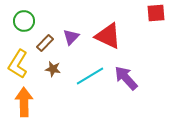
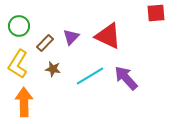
green circle: moved 5 px left, 5 px down
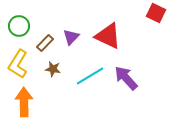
red square: rotated 30 degrees clockwise
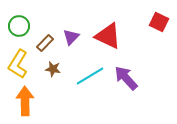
red square: moved 3 px right, 9 px down
orange arrow: moved 1 px right, 1 px up
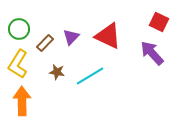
green circle: moved 3 px down
brown star: moved 4 px right, 3 px down
purple arrow: moved 26 px right, 25 px up
orange arrow: moved 3 px left
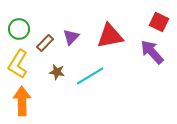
red triangle: moved 2 px right; rotated 36 degrees counterclockwise
purple arrow: moved 1 px up
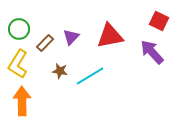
red square: moved 1 px up
brown star: moved 3 px right, 1 px up
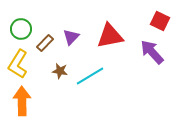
red square: moved 1 px right
green circle: moved 2 px right
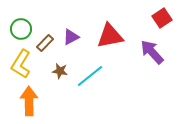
red square: moved 2 px right, 3 px up; rotated 30 degrees clockwise
purple triangle: rotated 18 degrees clockwise
yellow L-shape: moved 3 px right
cyan line: rotated 8 degrees counterclockwise
orange arrow: moved 7 px right
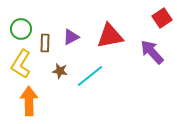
brown rectangle: rotated 42 degrees counterclockwise
